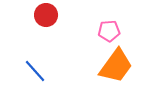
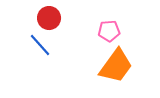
red circle: moved 3 px right, 3 px down
blue line: moved 5 px right, 26 px up
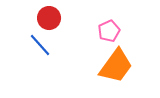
pink pentagon: rotated 20 degrees counterclockwise
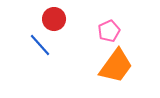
red circle: moved 5 px right, 1 px down
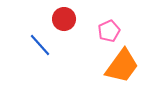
red circle: moved 10 px right
orange trapezoid: moved 6 px right
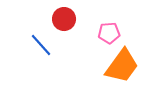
pink pentagon: moved 2 px down; rotated 20 degrees clockwise
blue line: moved 1 px right
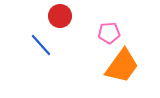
red circle: moved 4 px left, 3 px up
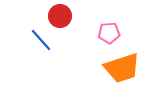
blue line: moved 5 px up
orange trapezoid: moved 2 px down; rotated 36 degrees clockwise
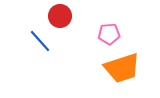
pink pentagon: moved 1 px down
blue line: moved 1 px left, 1 px down
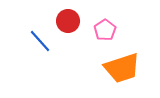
red circle: moved 8 px right, 5 px down
pink pentagon: moved 4 px left, 4 px up; rotated 30 degrees counterclockwise
